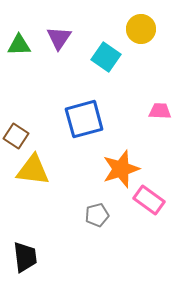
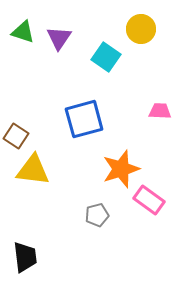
green triangle: moved 4 px right, 13 px up; rotated 20 degrees clockwise
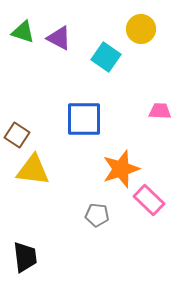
purple triangle: rotated 36 degrees counterclockwise
blue square: rotated 15 degrees clockwise
brown square: moved 1 px right, 1 px up
pink rectangle: rotated 8 degrees clockwise
gray pentagon: rotated 20 degrees clockwise
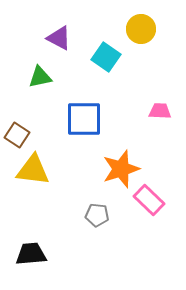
green triangle: moved 17 px right, 45 px down; rotated 30 degrees counterclockwise
black trapezoid: moved 6 px right, 3 px up; rotated 88 degrees counterclockwise
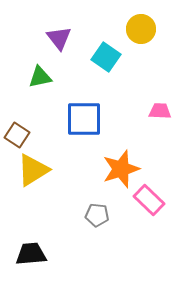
purple triangle: rotated 24 degrees clockwise
yellow triangle: rotated 39 degrees counterclockwise
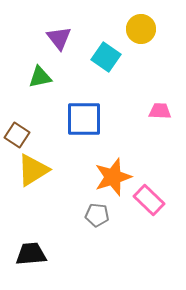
orange star: moved 8 px left, 8 px down
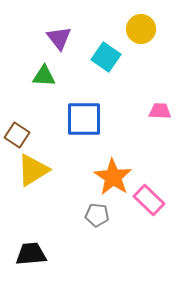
green triangle: moved 4 px right, 1 px up; rotated 15 degrees clockwise
orange star: rotated 21 degrees counterclockwise
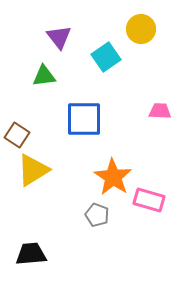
purple triangle: moved 1 px up
cyan square: rotated 20 degrees clockwise
green triangle: rotated 10 degrees counterclockwise
pink rectangle: rotated 28 degrees counterclockwise
gray pentagon: rotated 15 degrees clockwise
